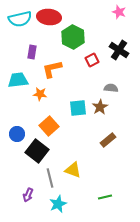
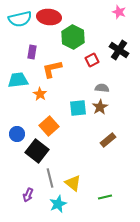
gray semicircle: moved 9 px left
orange star: rotated 24 degrees clockwise
yellow triangle: moved 13 px down; rotated 18 degrees clockwise
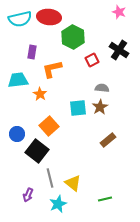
green line: moved 2 px down
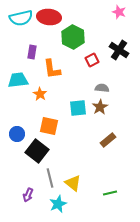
cyan semicircle: moved 1 px right, 1 px up
orange L-shape: rotated 85 degrees counterclockwise
orange square: rotated 36 degrees counterclockwise
green line: moved 5 px right, 6 px up
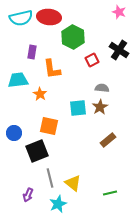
blue circle: moved 3 px left, 1 px up
black square: rotated 30 degrees clockwise
